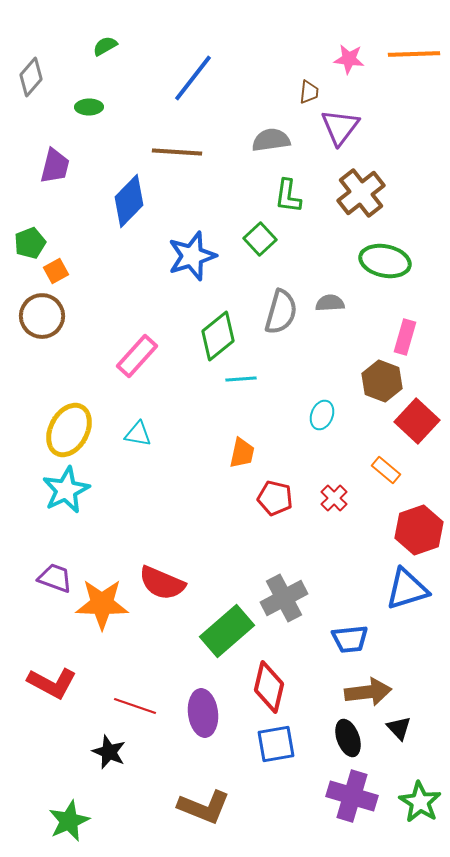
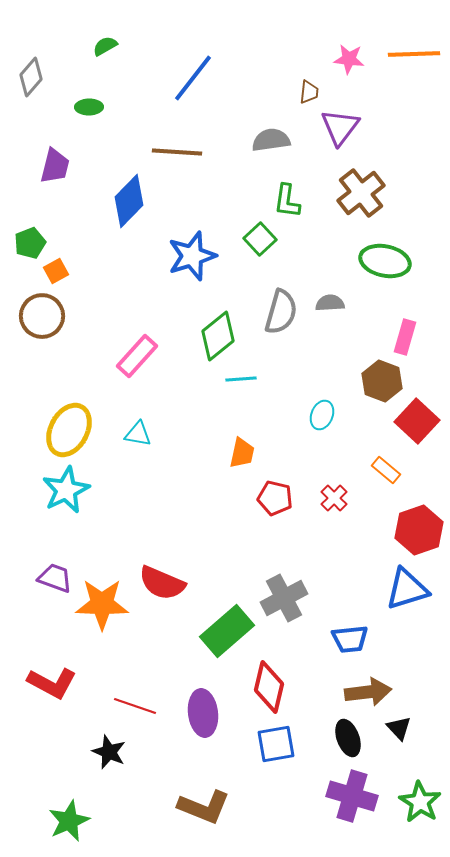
green L-shape at (288, 196): moved 1 px left, 5 px down
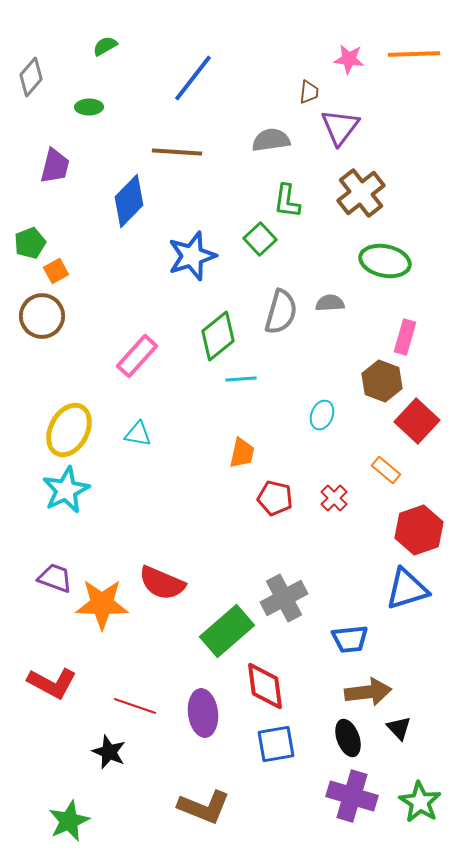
red diamond at (269, 687): moved 4 px left, 1 px up; rotated 21 degrees counterclockwise
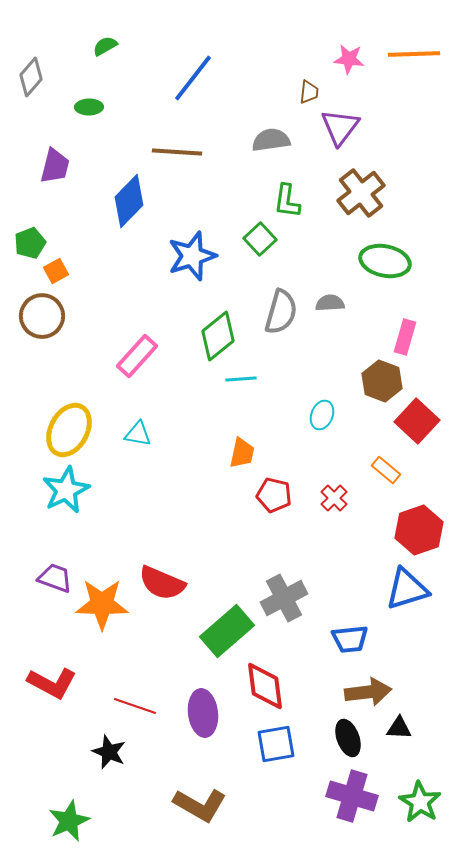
red pentagon at (275, 498): moved 1 px left, 3 px up
black triangle at (399, 728): rotated 44 degrees counterclockwise
brown L-shape at (204, 807): moved 4 px left, 2 px up; rotated 8 degrees clockwise
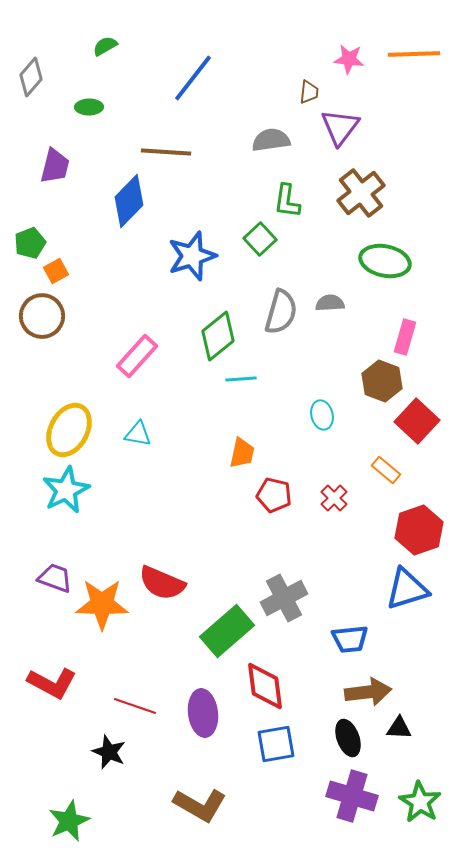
brown line at (177, 152): moved 11 px left
cyan ellipse at (322, 415): rotated 36 degrees counterclockwise
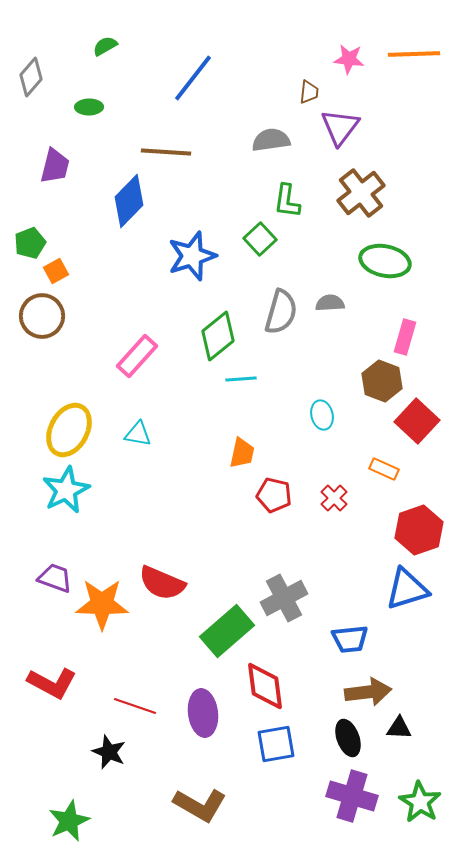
orange rectangle at (386, 470): moved 2 px left, 1 px up; rotated 16 degrees counterclockwise
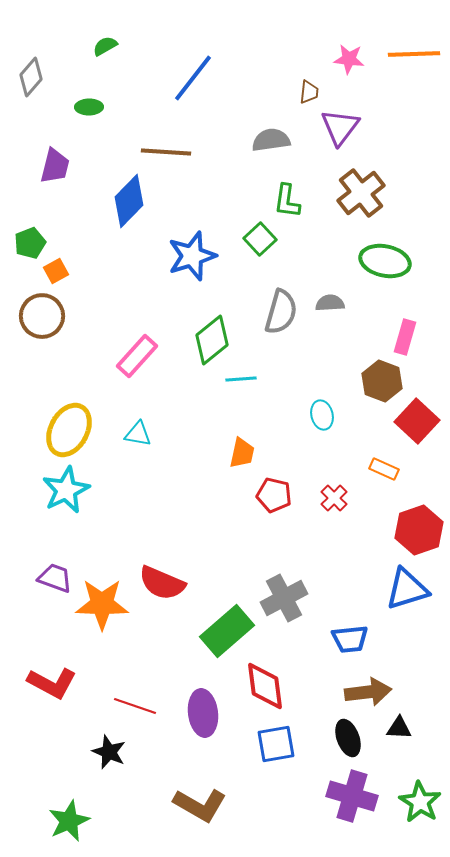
green diamond at (218, 336): moved 6 px left, 4 px down
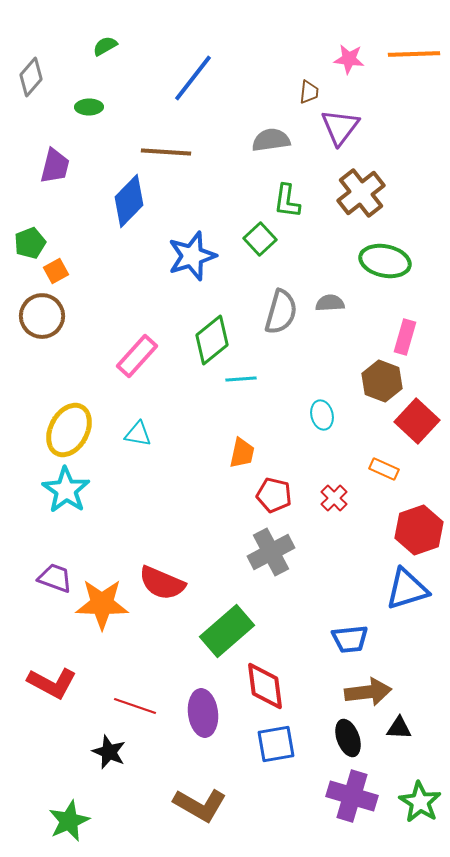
cyan star at (66, 490): rotated 12 degrees counterclockwise
gray cross at (284, 598): moved 13 px left, 46 px up
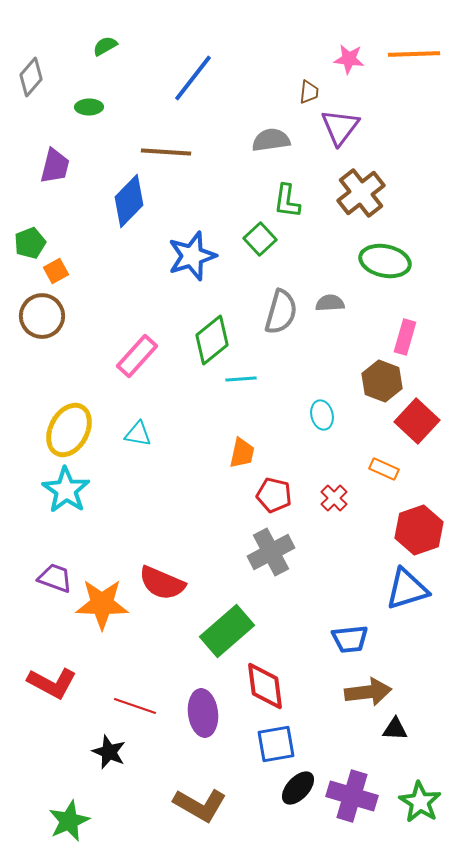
black triangle at (399, 728): moved 4 px left, 1 px down
black ellipse at (348, 738): moved 50 px left, 50 px down; rotated 63 degrees clockwise
